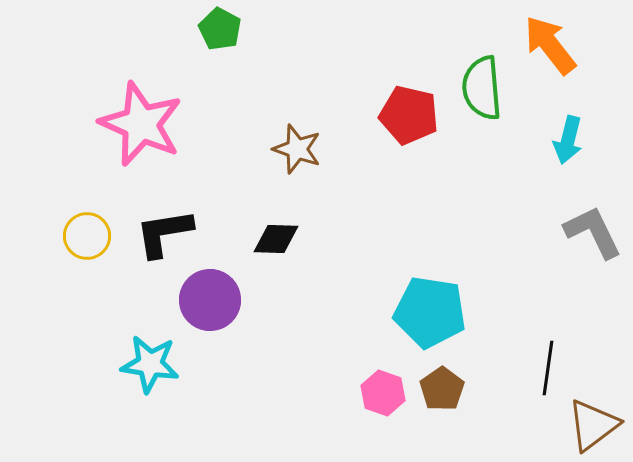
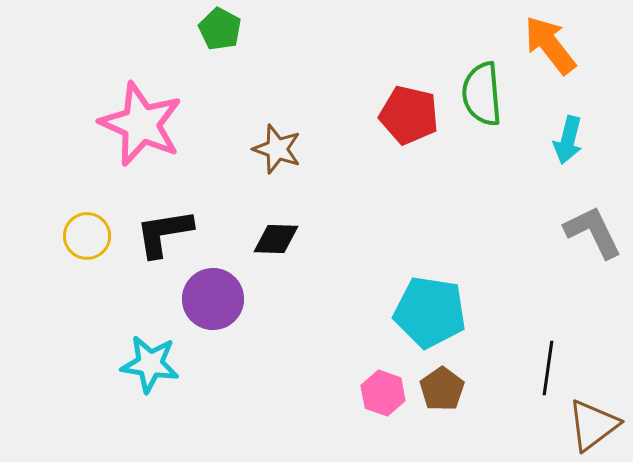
green semicircle: moved 6 px down
brown star: moved 20 px left
purple circle: moved 3 px right, 1 px up
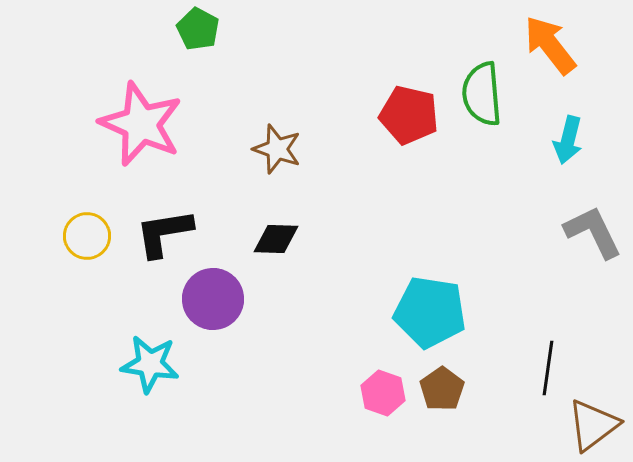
green pentagon: moved 22 px left
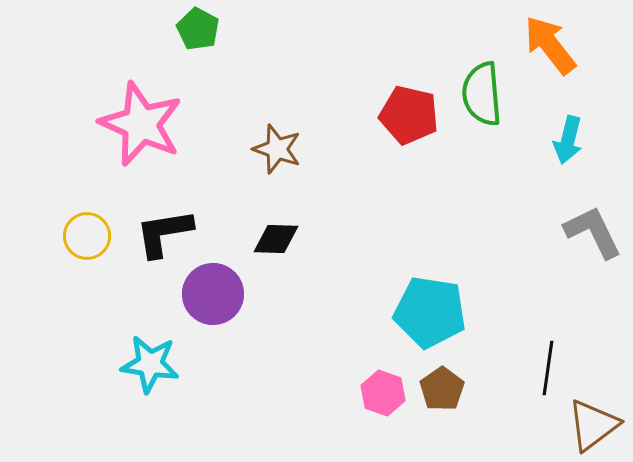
purple circle: moved 5 px up
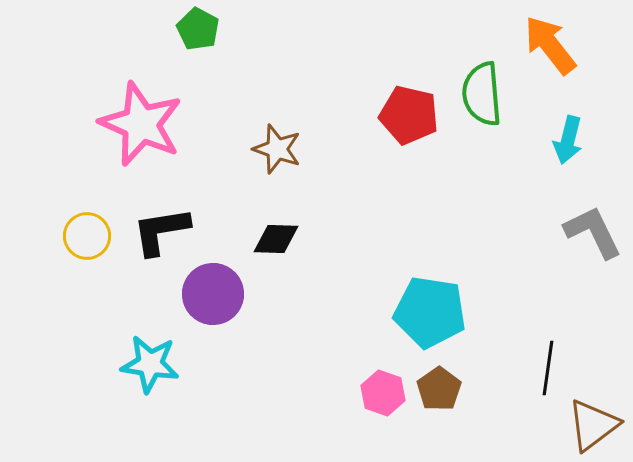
black L-shape: moved 3 px left, 2 px up
brown pentagon: moved 3 px left
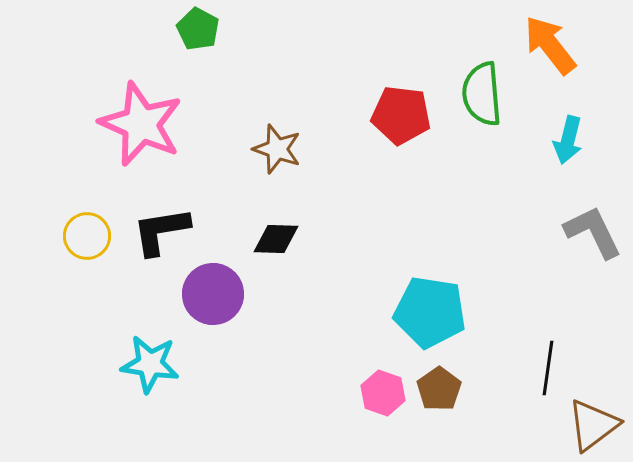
red pentagon: moved 8 px left; rotated 6 degrees counterclockwise
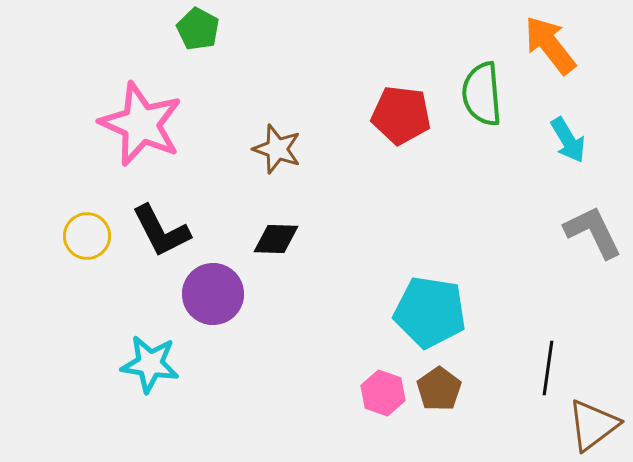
cyan arrow: rotated 45 degrees counterclockwise
black L-shape: rotated 108 degrees counterclockwise
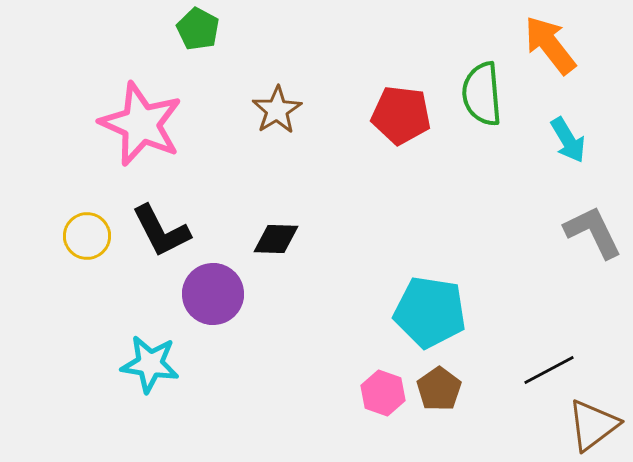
brown star: moved 39 px up; rotated 21 degrees clockwise
black line: moved 1 px right, 2 px down; rotated 54 degrees clockwise
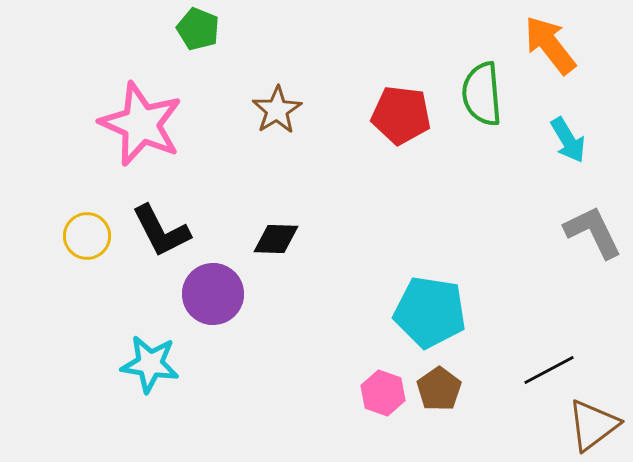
green pentagon: rotated 6 degrees counterclockwise
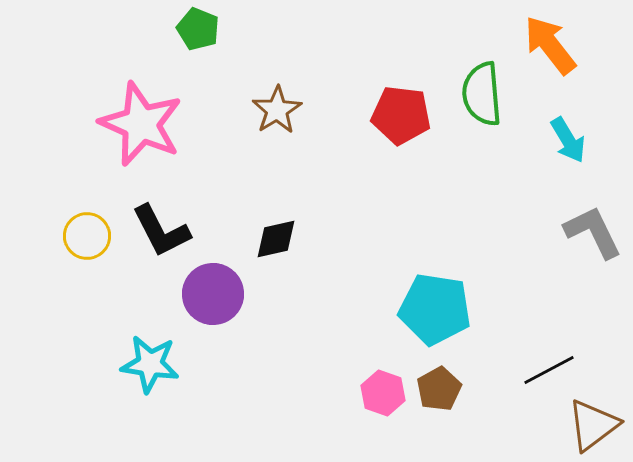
black diamond: rotated 15 degrees counterclockwise
cyan pentagon: moved 5 px right, 3 px up
brown pentagon: rotated 6 degrees clockwise
